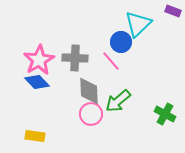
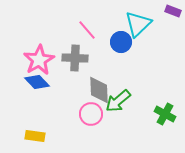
pink line: moved 24 px left, 31 px up
gray diamond: moved 10 px right, 1 px up
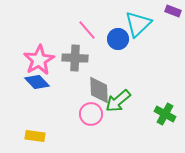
blue circle: moved 3 px left, 3 px up
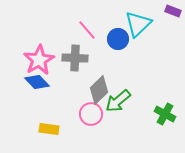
gray diamond: rotated 48 degrees clockwise
yellow rectangle: moved 14 px right, 7 px up
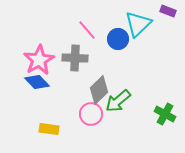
purple rectangle: moved 5 px left
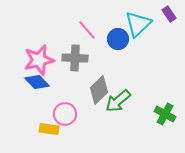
purple rectangle: moved 1 px right, 3 px down; rotated 35 degrees clockwise
pink star: rotated 16 degrees clockwise
pink circle: moved 26 px left
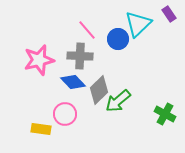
gray cross: moved 5 px right, 2 px up
blue diamond: moved 36 px right
yellow rectangle: moved 8 px left
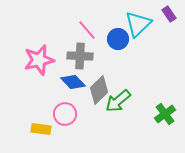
green cross: rotated 25 degrees clockwise
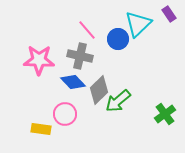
gray cross: rotated 10 degrees clockwise
pink star: rotated 16 degrees clockwise
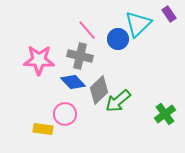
yellow rectangle: moved 2 px right
